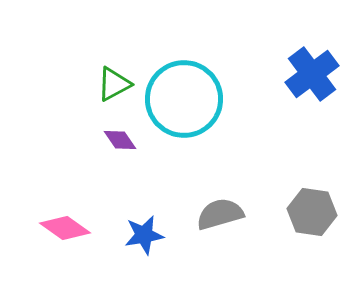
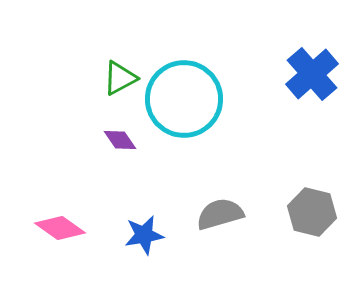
blue cross: rotated 4 degrees counterclockwise
green triangle: moved 6 px right, 6 px up
gray hexagon: rotated 6 degrees clockwise
pink diamond: moved 5 px left
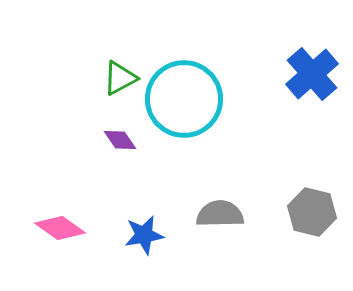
gray semicircle: rotated 15 degrees clockwise
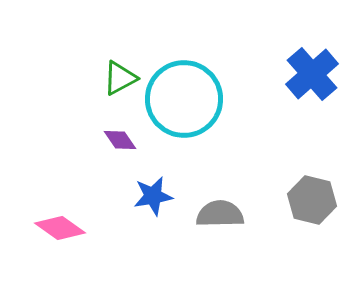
gray hexagon: moved 12 px up
blue star: moved 9 px right, 39 px up
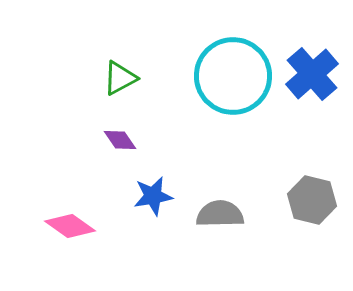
cyan circle: moved 49 px right, 23 px up
pink diamond: moved 10 px right, 2 px up
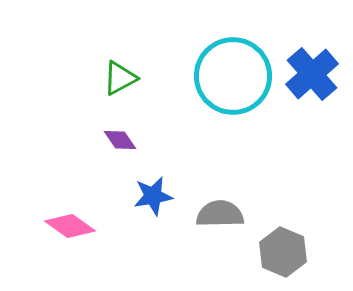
gray hexagon: moved 29 px left, 52 px down; rotated 9 degrees clockwise
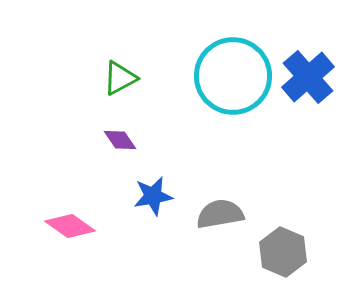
blue cross: moved 4 px left, 3 px down
gray semicircle: rotated 9 degrees counterclockwise
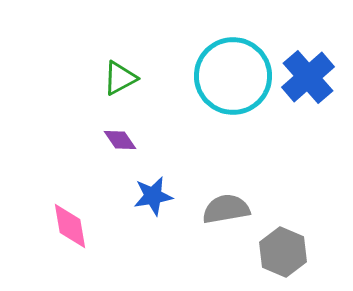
gray semicircle: moved 6 px right, 5 px up
pink diamond: rotated 45 degrees clockwise
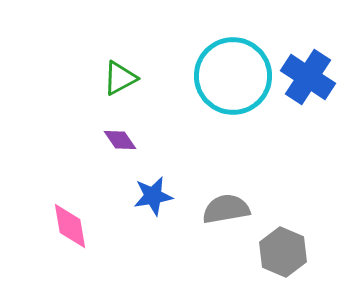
blue cross: rotated 16 degrees counterclockwise
